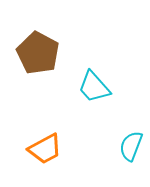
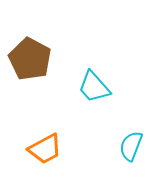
brown pentagon: moved 8 px left, 6 px down
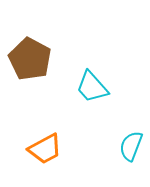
cyan trapezoid: moved 2 px left
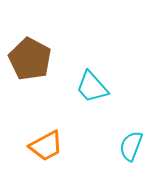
orange trapezoid: moved 1 px right, 3 px up
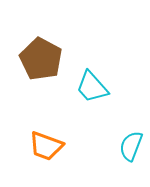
brown pentagon: moved 11 px right
orange trapezoid: rotated 48 degrees clockwise
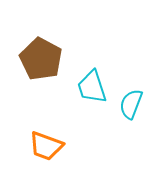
cyan trapezoid: rotated 24 degrees clockwise
cyan semicircle: moved 42 px up
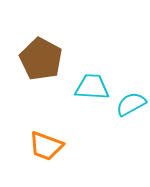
cyan trapezoid: rotated 111 degrees clockwise
cyan semicircle: rotated 40 degrees clockwise
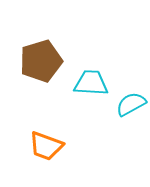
brown pentagon: moved 2 px down; rotated 27 degrees clockwise
cyan trapezoid: moved 1 px left, 4 px up
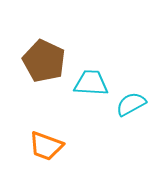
brown pentagon: moved 3 px right; rotated 30 degrees counterclockwise
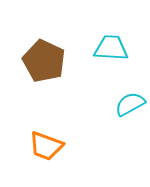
cyan trapezoid: moved 20 px right, 35 px up
cyan semicircle: moved 1 px left
